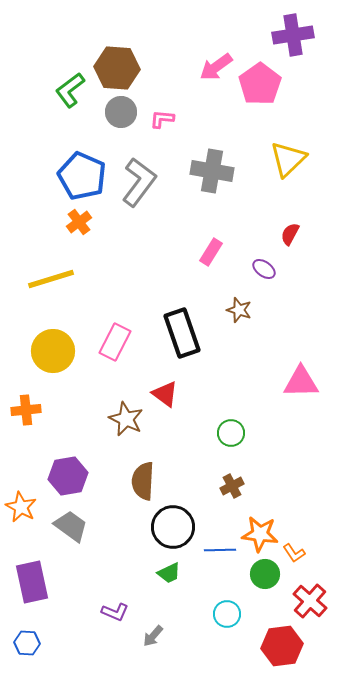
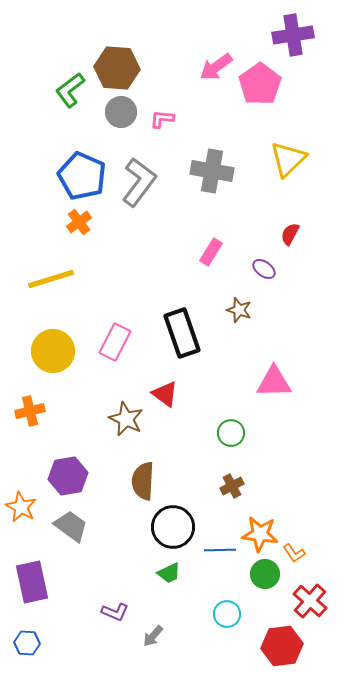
pink triangle at (301, 382): moved 27 px left
orange cross at (26, 410): moved 4 px right, 1 px down; rotated 8 degrees counterclockwise
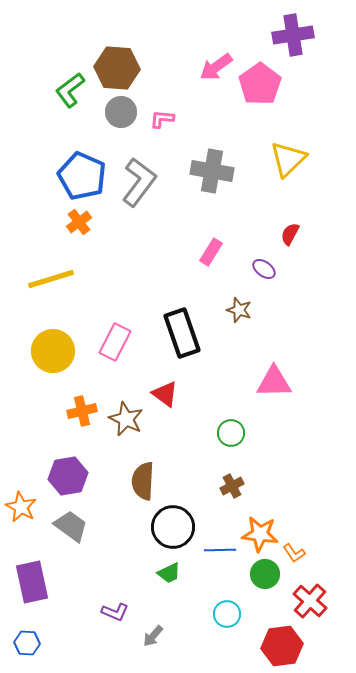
orange cross at (30, 411): moved 52 px right
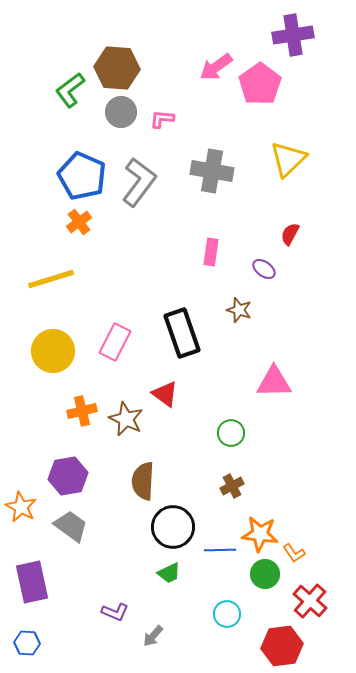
pink rectangle at (211, 252): rotated 24 degrees counterclockwise
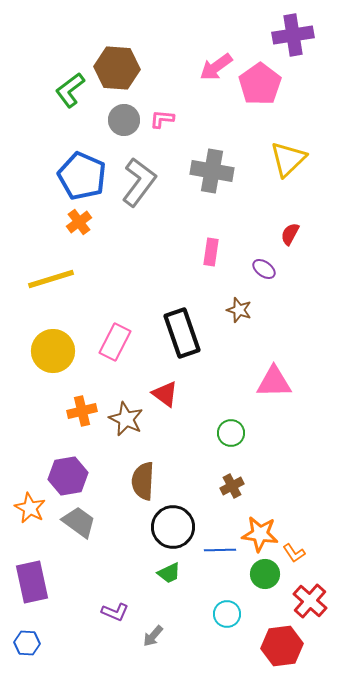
gray circle at (121, 112): moved 3 px right, 8 px down
orange star at (21, 507): moved 9 px right, 1 px down
gray trapezoid at (71, 526): moved 8 px right, 4 px up
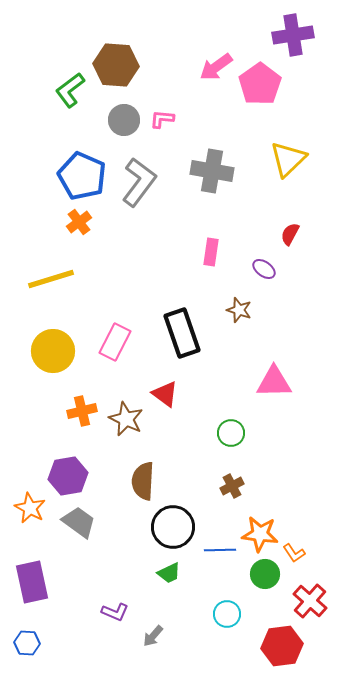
brown hexagon at (117, 68): moved 1 px left, 3 px up
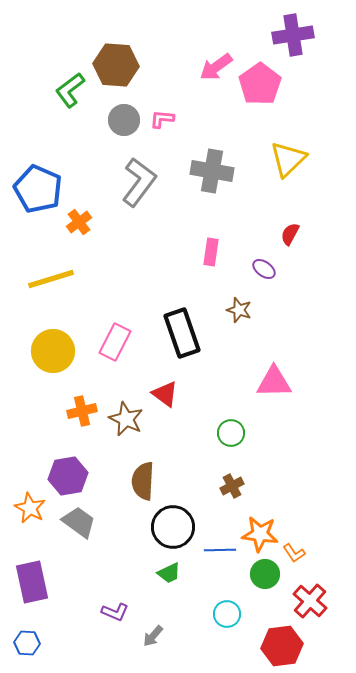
blue pentagon at (82, 176): moved 44 px left, 13 px down
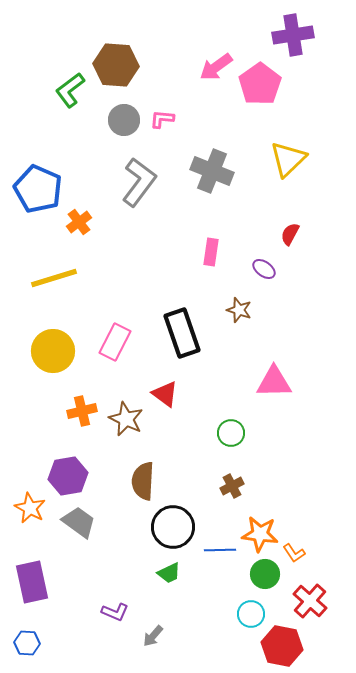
gray cross at (212, 171): rotated 12 degrees clockwise
yellow line at (51, 279): moved 3 px right, 1 px up
cyan circle at (227, 614): moved 24 px right
red hexagon at (282, 646): rotated 18 degrees clockwise
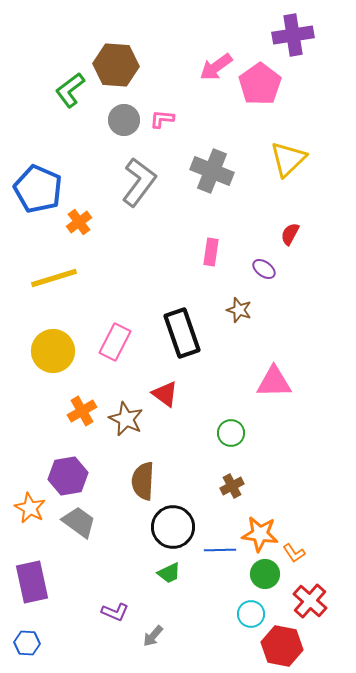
orange cross at (82, 411): rotated 16 degrees counterclockwise
